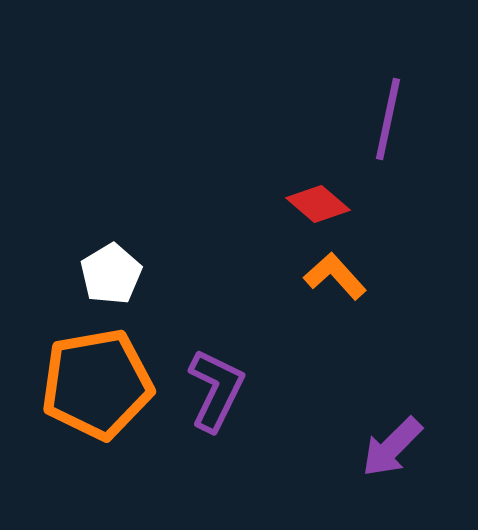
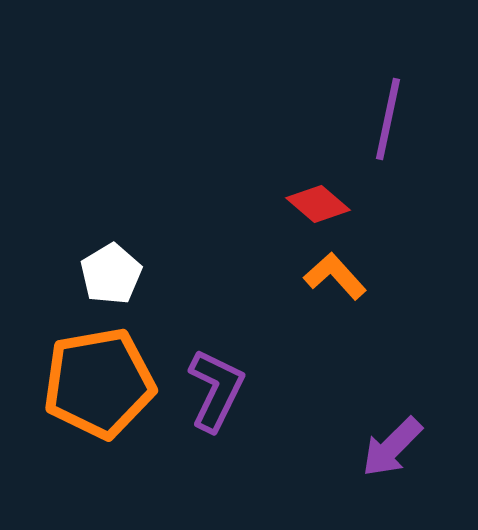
orange pentagon: moved 2 px right, 1 px up
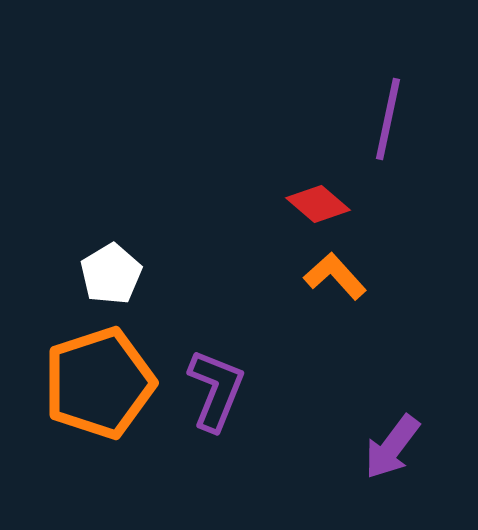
orange pentagon: rotated 8 degrees counterclockwise
purple L-shape: rotated 4 degrees counterclockwise
purple arrow: rotated 8 degrees counterclockwise
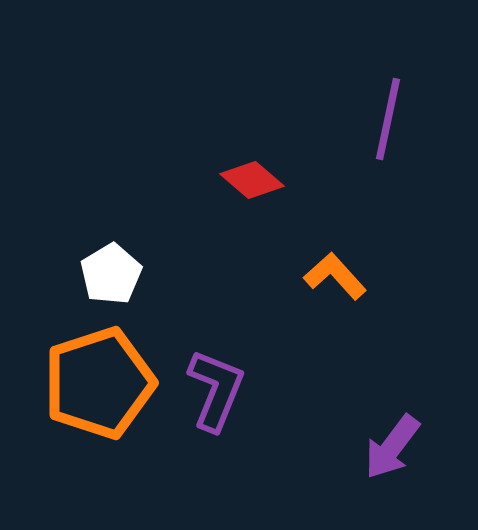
red diamond: moved 66 px left, 24 px up
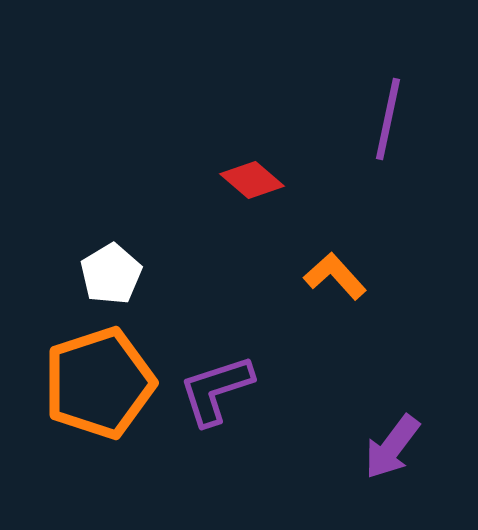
purple L-shape: rotated 130 degrees counterclockwise
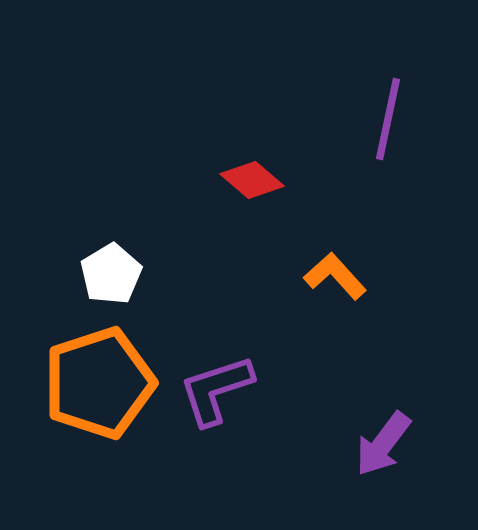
purple arrow: moved 9 px left, 3 px up
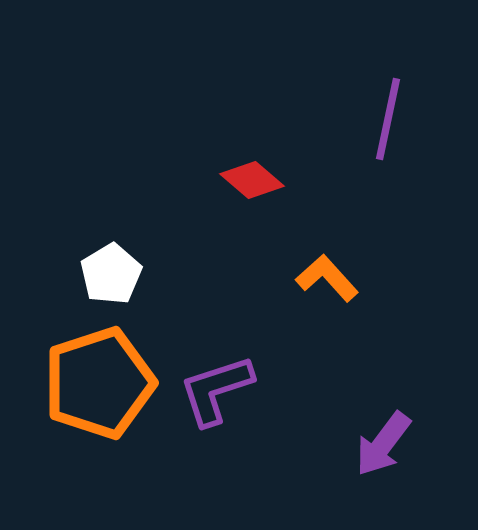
orange L-shape: moved 8 px left, 2 px down
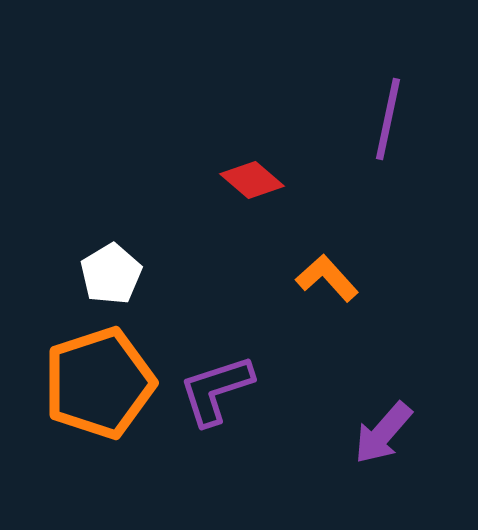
purple arrow: moved 11 px up; rotated 4 degrees clockwise
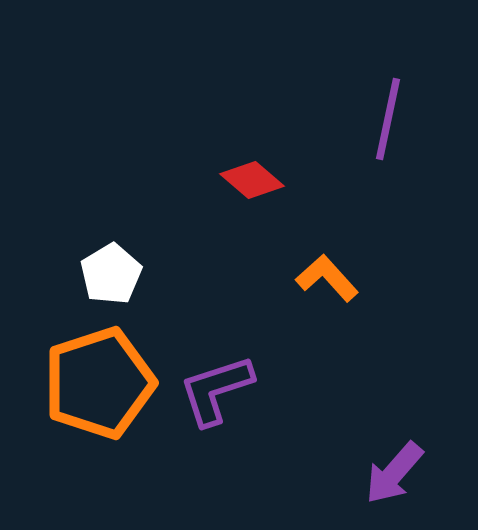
purple arrow: moved 11 px right, 40 px down
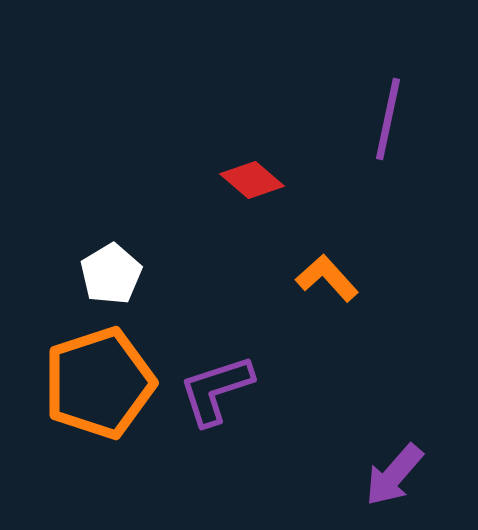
purple arrow: moved 2 px down
